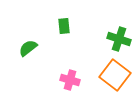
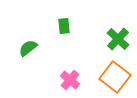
green cross: moved 1 px left; rotated 25 degrees clockwise
orange square: moved 2 px down
pink cross: rotated 24 degrees clockwise
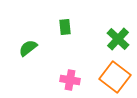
green rectangle: moved 1 px right, 1 px down
pink cross: rotated 30 degrees counterclockwise
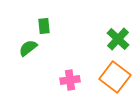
green rectangle: moved 21 px left, 1 px up
pink cross: rotated 18 degrees counterclockwise
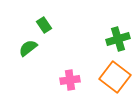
green rectangle: moved 1 px up; rotated 28 degrees counterclockwise
green cross: rotated 30 degrees clockwise
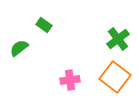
green rectangle: rotated 21 degrees counterclockwise
green cross: rotated 20 degrees counterclockwise
green semicircle: moved 9 px left
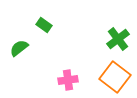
pink cross: moved 2 px left
